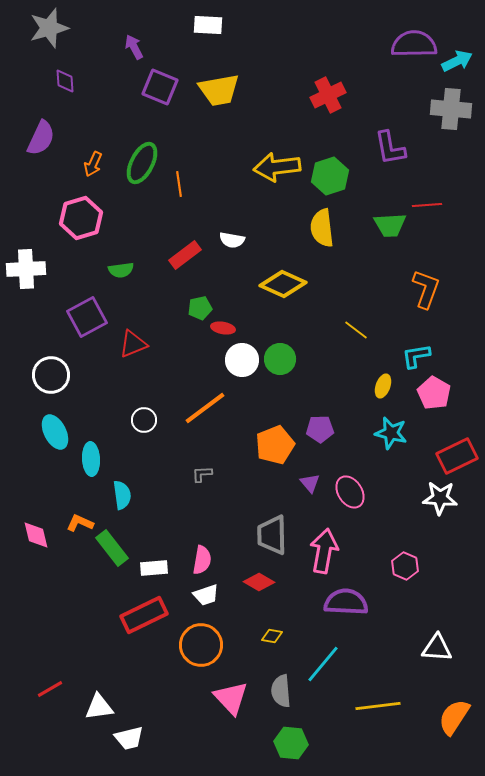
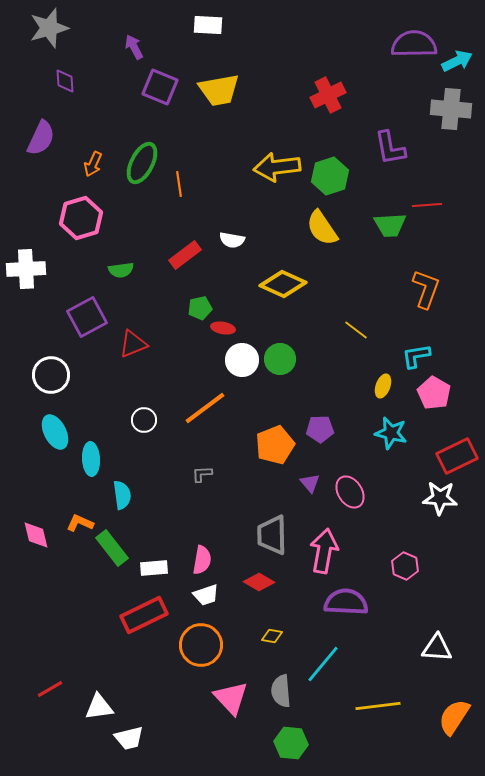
yellow semicircle at (322, 228): rotated 27 degrees counterclockwise
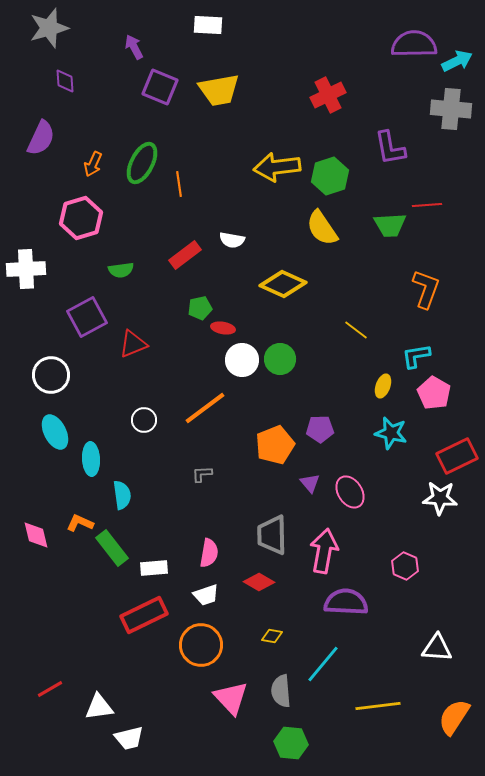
pink semicircle at (202, 560): moved 7 px right, 7 px up
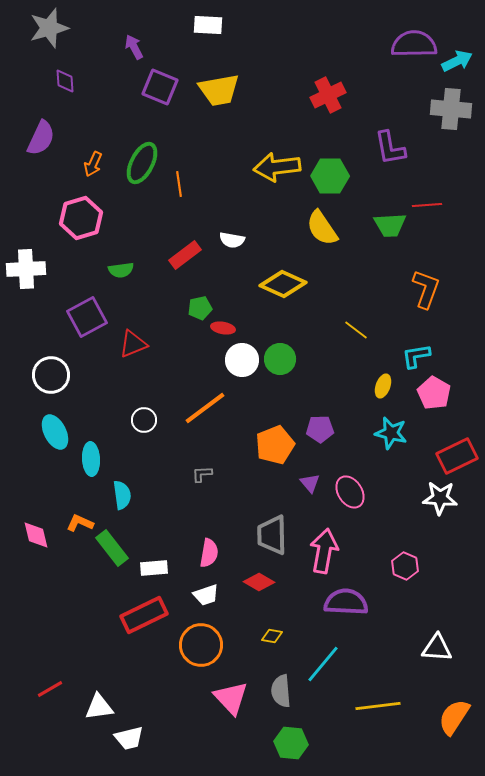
green hexagon at (330, 176): rotated 18 degrees clockwise
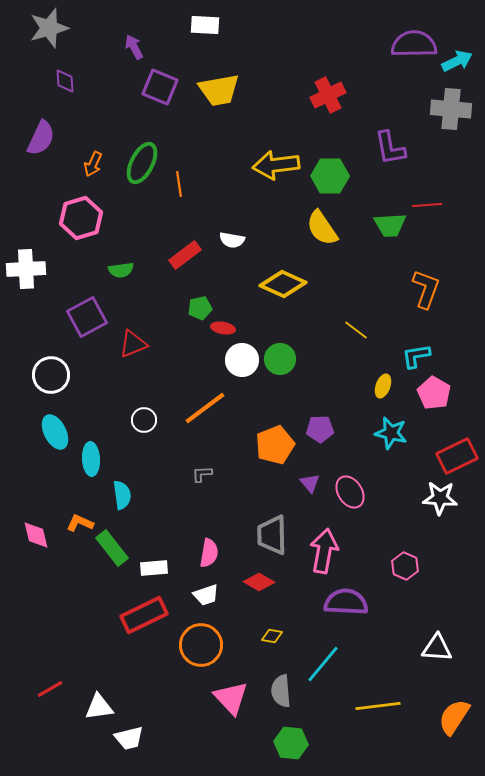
white rectangle at (208, 25): moved 3 px left
yellow arrow at (277, 167): moved 1 px left, 2 px up
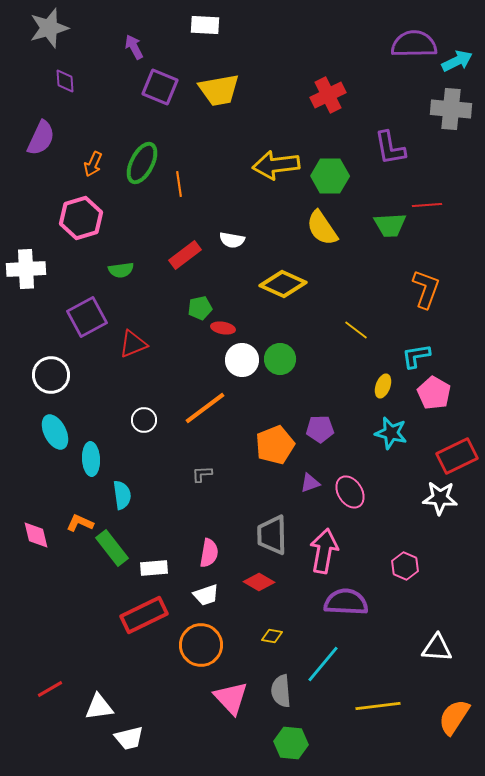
purple triangle at (310, 483): rotated 50 degrees clockwise
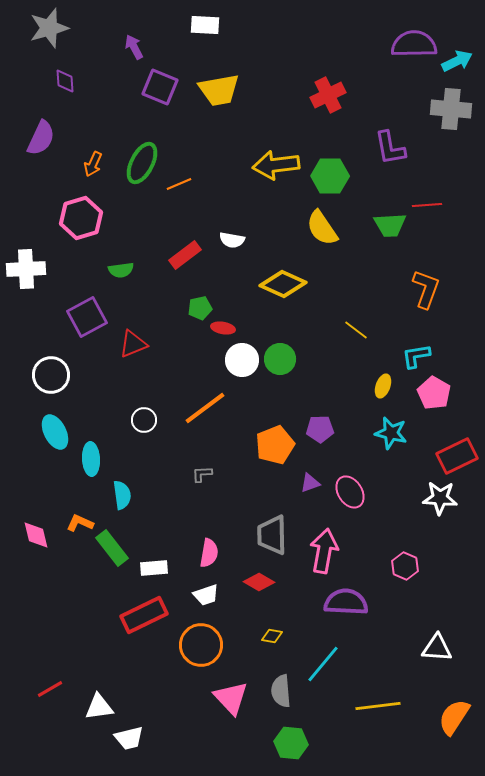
orange line at (179, 184): rotated 75 degrees clockwise
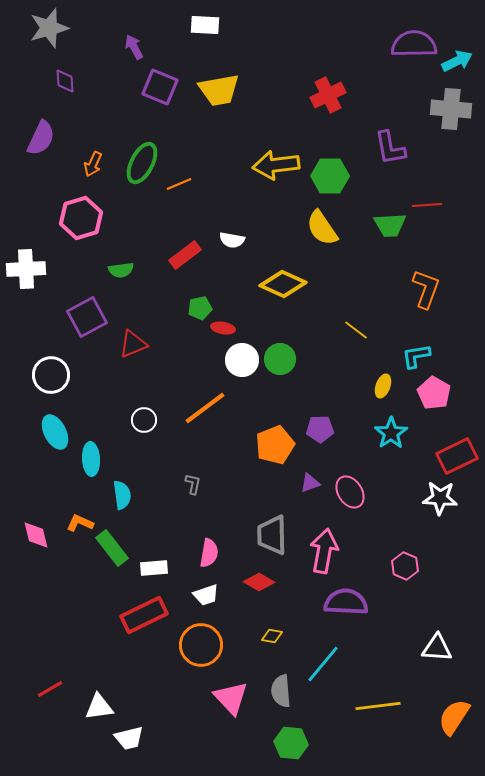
cyan star at (391, 433): rotated 24 degrees clockwise
gray L-shape at (202, 474): moved 9 px left, 10 px down; rotated 105 degrees clockwise
